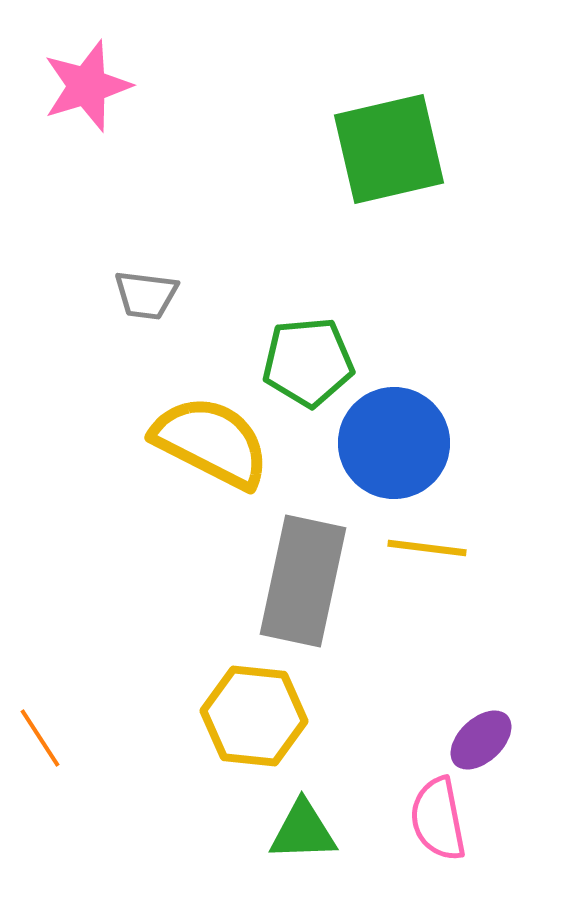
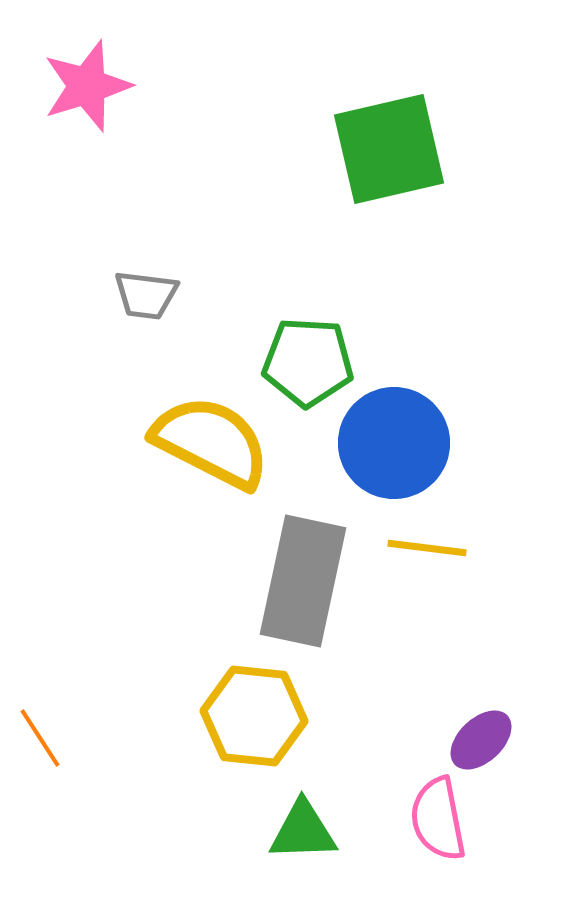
green pentagon: rotated 8 degrees clockwise
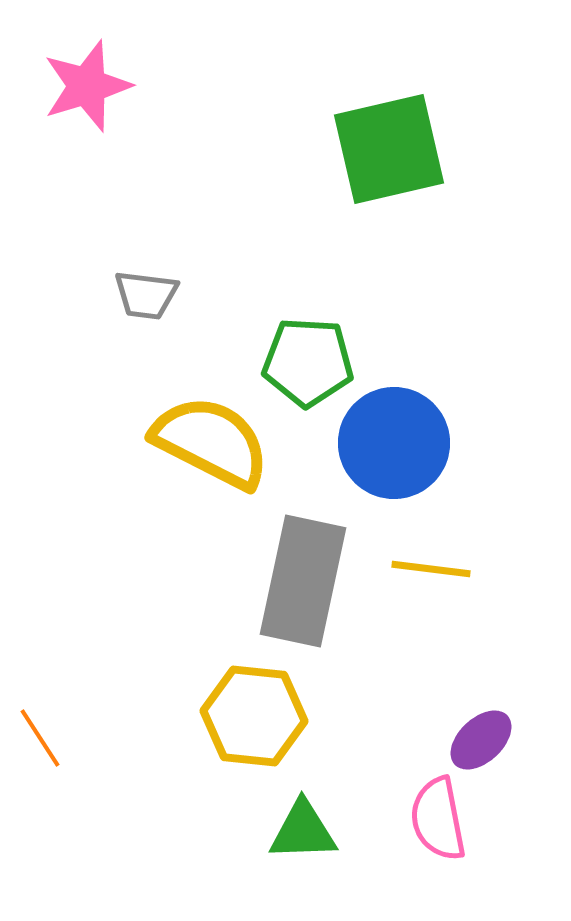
yellow line: moved 4 px right, 21 px down
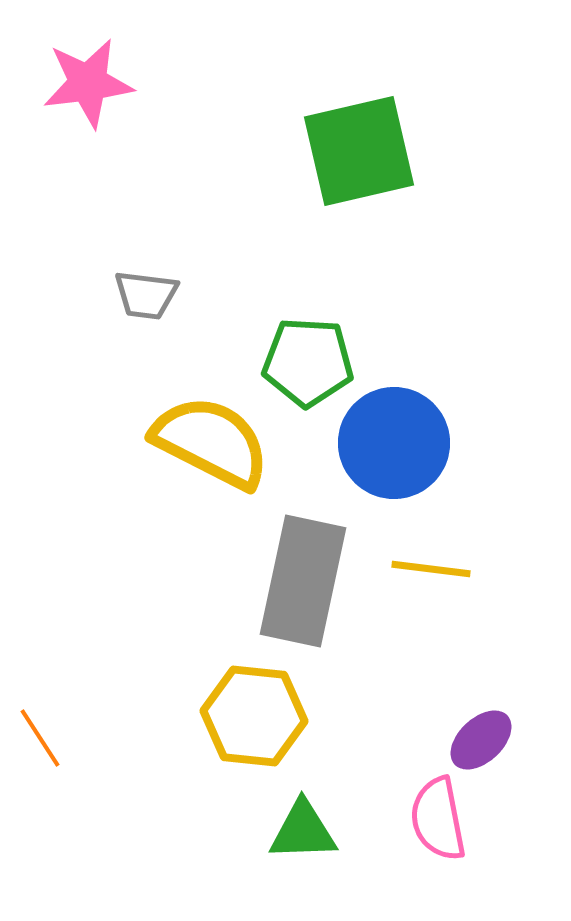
pink star: moved 1 px right, 3 px up; rotated 10 degrees clockwise
green square: moved 30 px left, 2 px down
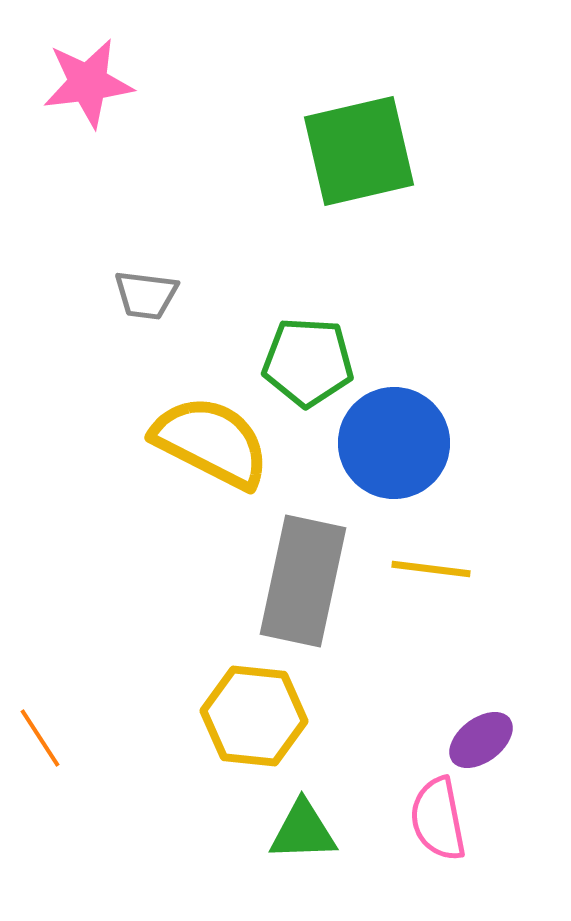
purple ellipse: rotated 6 degrees clockwise
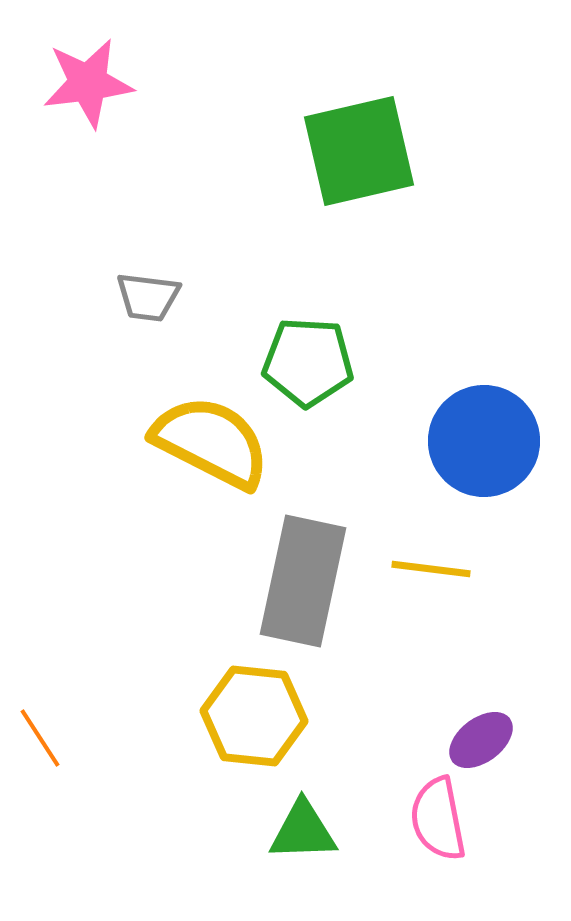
gray trapezoid: moved 2 px right, 2 px down
blue circle: moved 90 px right, 2 px up
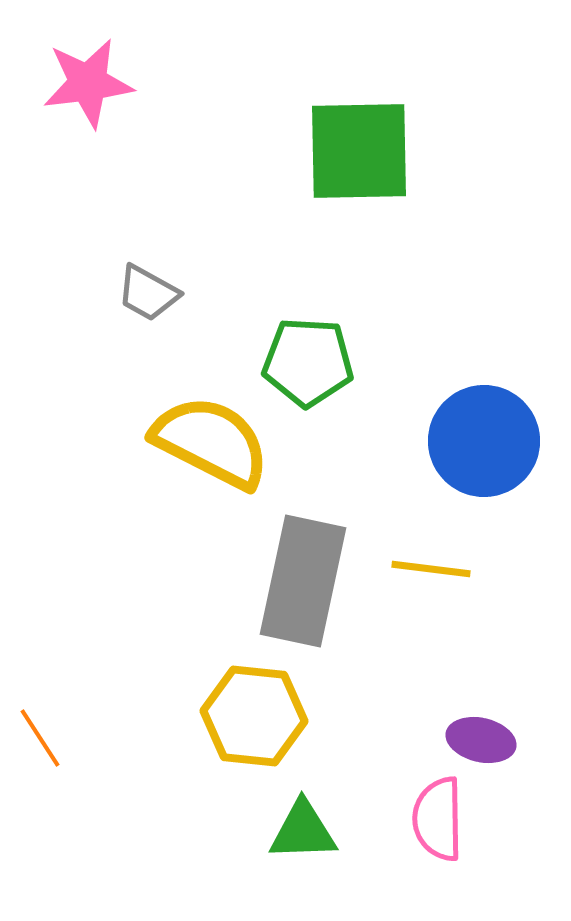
green square: rotated 12 degrees clockwise
gray trapezoid: moved 4 px up; rotated 22 degrees clockwise
purple ellipse: rotated 50 degrees clockwise
pink semicircle: rotated 10 degrees clockwise
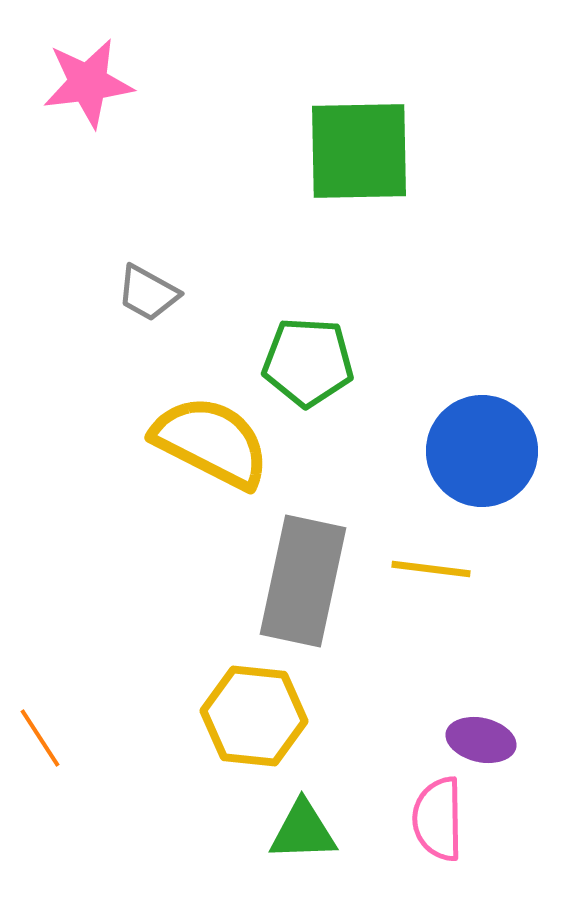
blue circle: moved 2 px left, 10 px down
